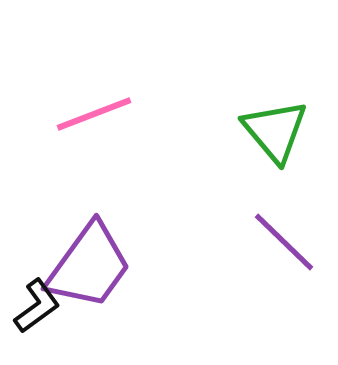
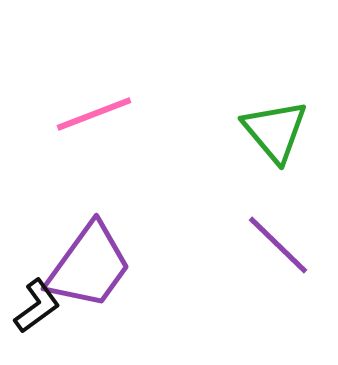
purple line: moved 6 px left, 3 px down
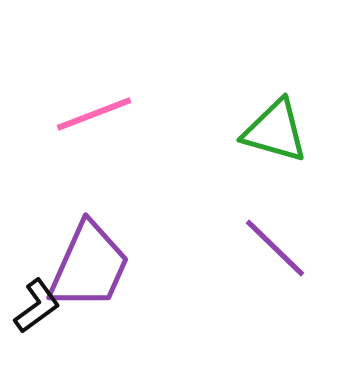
green triangle: rotated 34 degrees counterclockwise
purple line: moved 3 px left, 3 px down
purple trapezoid: rotated 12 degrees counterclockwise
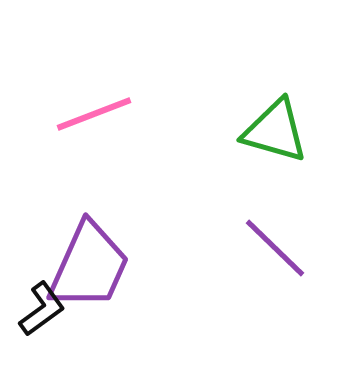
black L-shape: moved 5 px right, 3 px down
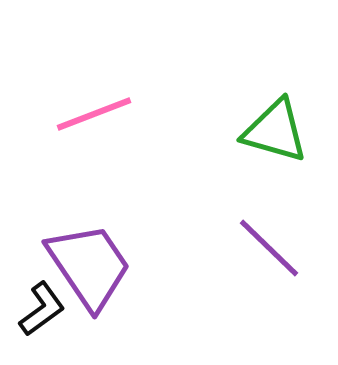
purple line: moved 6 px left
purple trapezoid: rotated 58 degrees counterclockwise
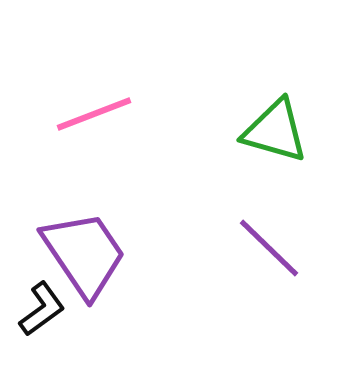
purple trapezoid: moved 5 px left, 12 px up
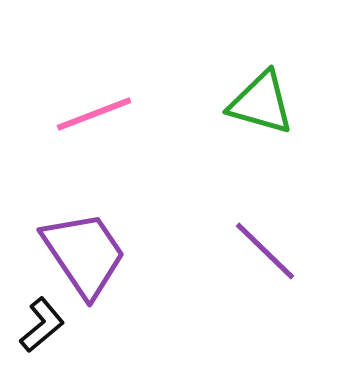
green triangle: moved 14 px left, 28 px up
purple line: moved 4 px left, 3 px down
black L-shape: moved 16 px down; rotated 4 degrees counterclockwise
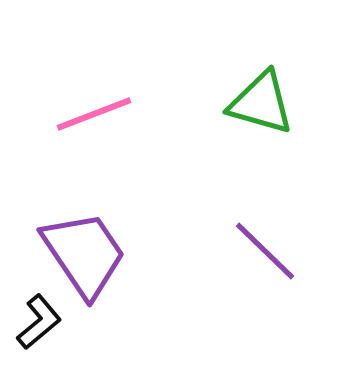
black L-shape: moved 3 px left, 3 px up
